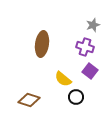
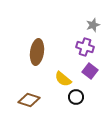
brown ellipse: moved 5 px left, 8 px down
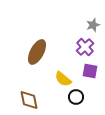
purple cross: rotated 30 degrees clockwise
brown ellipse: rotated 20 degrees clockwise
purple square: rotated 28 degrees counterclockwise
brown diamond: rotated 60 degrees clockwise
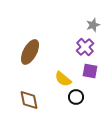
brown ellipse: moved 7 px left
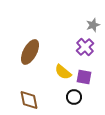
purple square: moved 6 px left, 6 px down
yellow semicircle: moved 7 px up
black circle: moved 2 px left
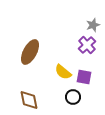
purple cross: moved 2 px right, 2 px up
black circle: moved 1 px left
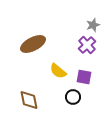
brown ellipse: moved 3 px right, 8 px up; rotated 35 degrees clockwise
yellow semicircle: moved 5 px left, 1 px up
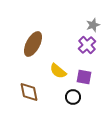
brown ellipse: rotated 35 degrees counterclockwise
brown diamond: moved 8 px up
